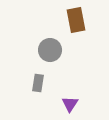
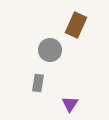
brown rectangle: moved 5 px down; rotated 35 degrees clockwise
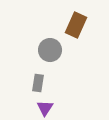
purple triangle: moved 25 px left, 4 px down
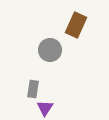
gray rectangle: moved 5 px left, 6 px down
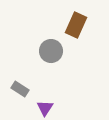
gray circle: moved 1 px right, 1 px down
gray rectangle: moved 13 px left; rotated 66 degrees counterclockwise
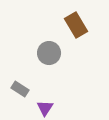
brown rectangle: rotated 55 degrees counterclockwise
gray circle: moved 2 px left, 2 px down
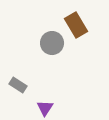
gray circle: moved 3 px right, 10 px up
gray rectangle: moved 2 px left, 4 px up
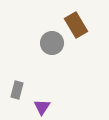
gray rectangle: moved 1 px left, 5 px down; rotated 72 degrees clockwise
purple triangle: moved 3 px left, 1 px up
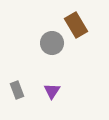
gray rectangle: rotated 36 degrees counterclockwise
purple triangle: moved 10 px right, 16 px up
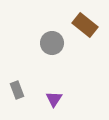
brown rectangle: moved 9 px right; rotated 20 degrees counterclockwise
purple triangle: moved 2 px right, 8 px down
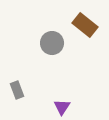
purple triangle: moved 8 px right, 8 px down
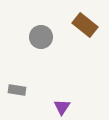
gray circle: moved 11 px left, 6 px up
gray rectangle: rotated 60 degrees counterclockwise
